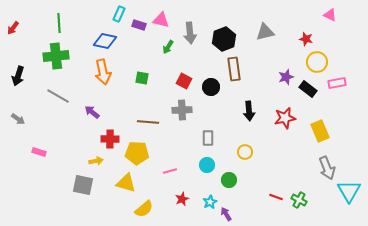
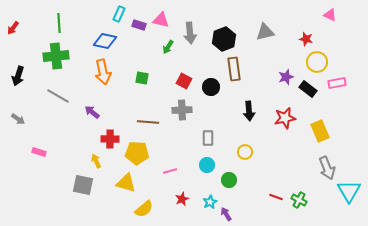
yellow arrow at (96, 161): rotated 104 degrees counterclockwise
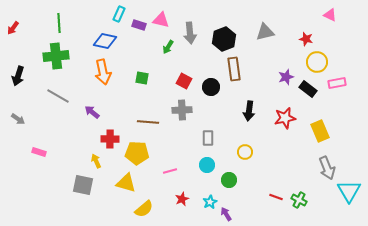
black arrow at (249, 111): rotated 12 degrees clockwise
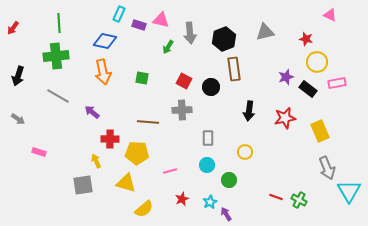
gray square at (83, 185): rotated 20 degrees counterclockwise
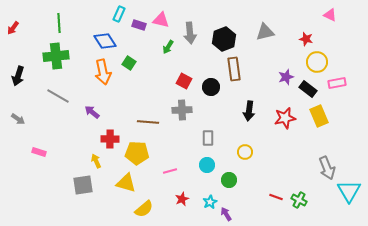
blue diamond at (105, 41): rotated 45 degrees clockwise
green square at (142, 78): moved 13 px left, 15 px up; rotated 24 degrees clockwise
yellow rectangle at (320, 131): moved 1 px left, 15 px up
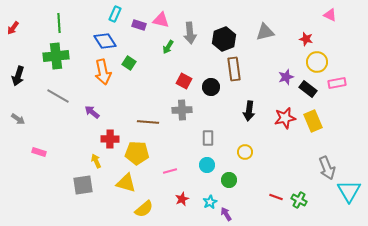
cyan rectangle at (119, 14): moved 4 px left
yellow rectangle at (319, 116): moved 6 px left, 5 px down
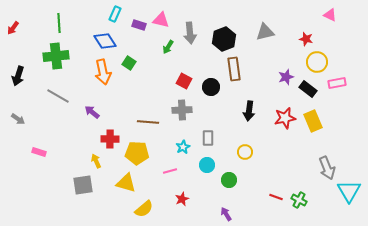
cyan star at (210, 202): moved 27 px left, 55 px up
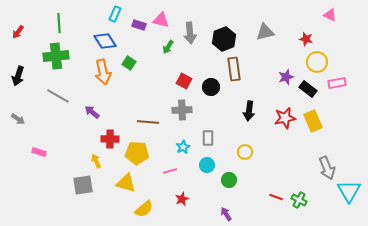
red arrow at (13, 28): moved 5 px right, 4 px down
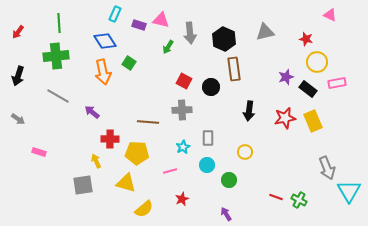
black hexagon at (224, 39): rotated 15 degrees counterclockwise
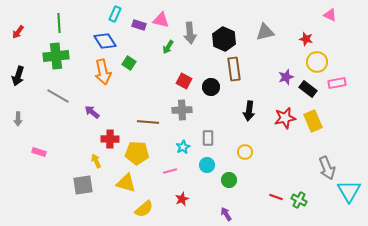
gray arrow at (18, 119): rotated 56 degrees clockwise
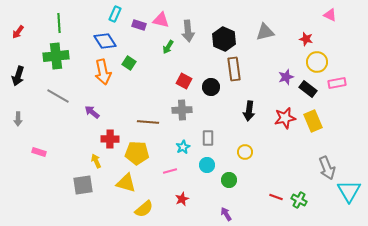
gray arrow at (190, 33): moved 2 px left, 2 px up
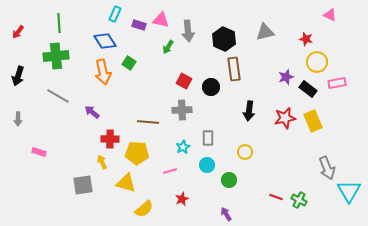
yellow arrow at (96, 161): moved 6 px right, 1 px down
